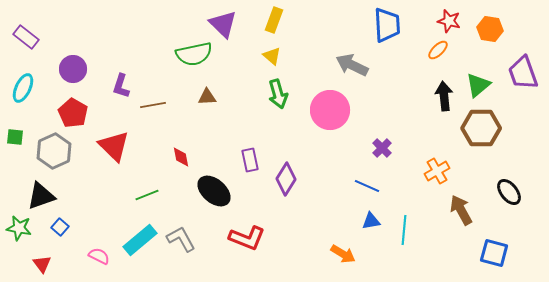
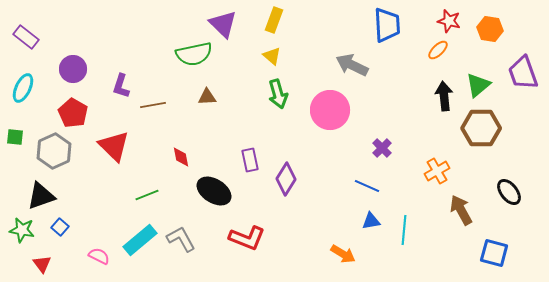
black ellipse at (214, 191): rotated 8 degrees counterclockwise
green star at (19, 228): moved 3 px right, 2 px down
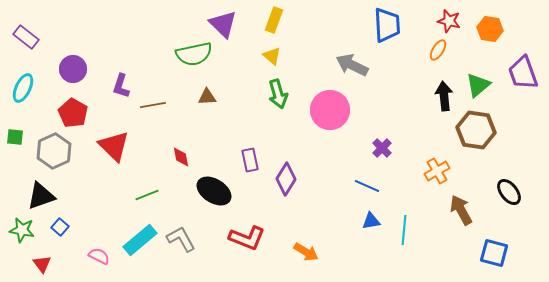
orange ellipse at (438, 50): rotated 15 degrees counterclockwise
brown hexagon at (481, 128): moved 5 px left, 2 px down; rotated 9 degrees clockwise
orange arrow at (343, 254): moved 37 px left, 2 px up
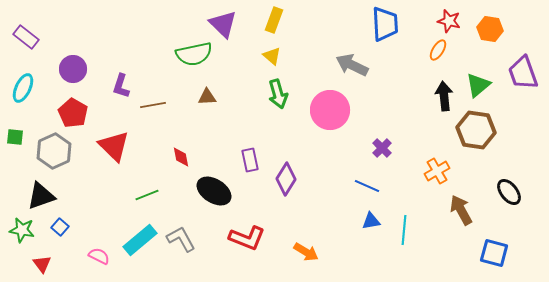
blue trapezoid at (387, 25): moved 2 px left, 1 px up
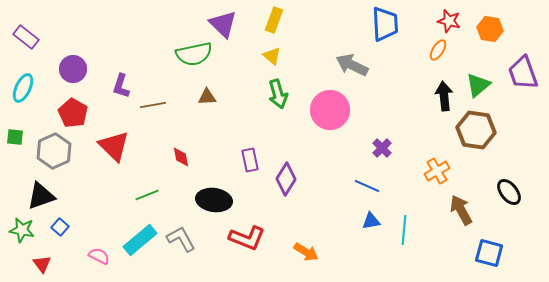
black ellipse at (214, 191): moved 9 px down; rotated 24 degrees counterclockwise
blue square at (494, 253): moved 5 px left
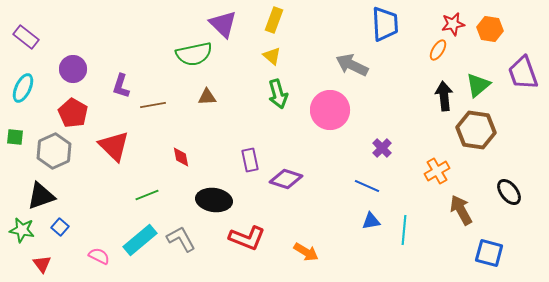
red star at (449, 21): moved 4 px right, 3 px down; rotated 25 degrees counterclockwise
purple diamond at (286, 179): rotated 76 degrees clockwise
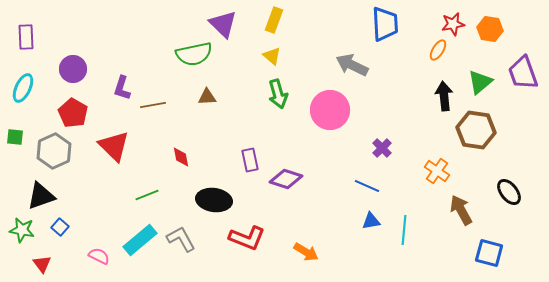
purple rectangle at (26, 37): rotated 50 degrees clockwise
green triangle at (478, 85): moved 2 px right, 3 px up
purple L-shape at (121, 86): moved 1 px right, 2 px down
orange cross at (437, 171): rotated 25 degrees counterclockwise
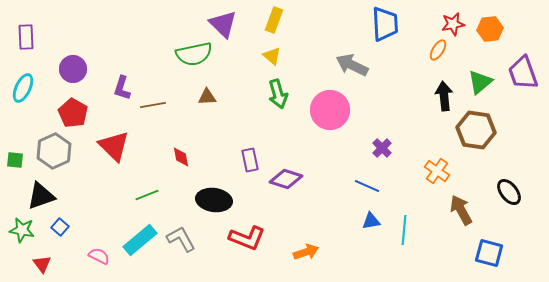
orange hexagon at (490, 29): rotated 15 degrees counterclockwise
green square at (15, 137): moved 23 px down
orange arrow at (306, 252): rotated 50 degrees counterclockwise
